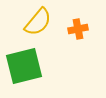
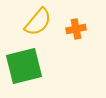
orange cross: moved 2 px left
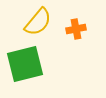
green square: moved 1 px right, 2 px up
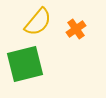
orange cross: rotated 24 degrees counterclockwise
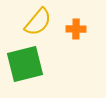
orange cross: rotated 36 degrees clockwise
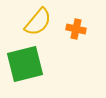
orange cross: rotated 12 degrees clockwise
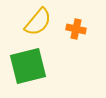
green square: moved 3 px right, 2 px down
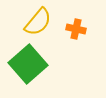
green square: moved 2 px up; rotated 27 degrees counterclockwise
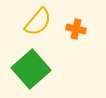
green square: moved 3 px right, 5 px down
